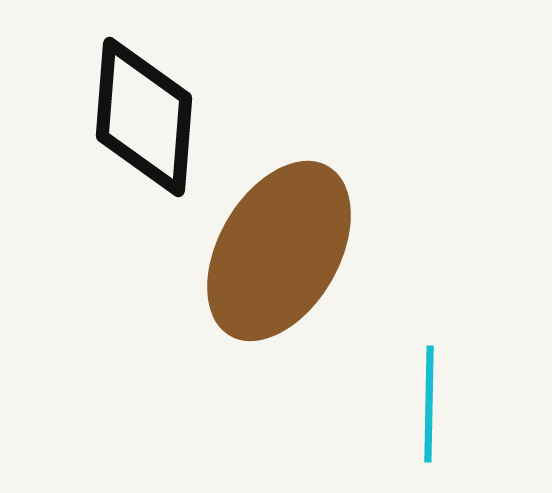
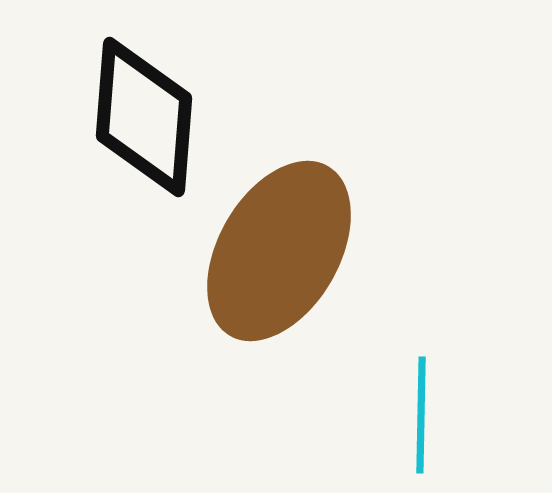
cyan line: moved 8 px left, 11 px down
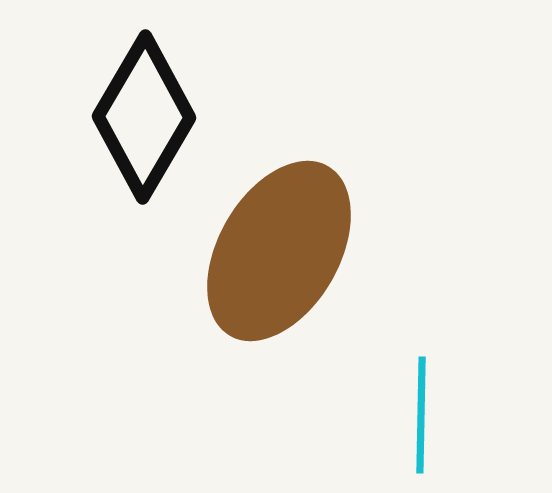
black diamond: rotated 26 degrees clockwise
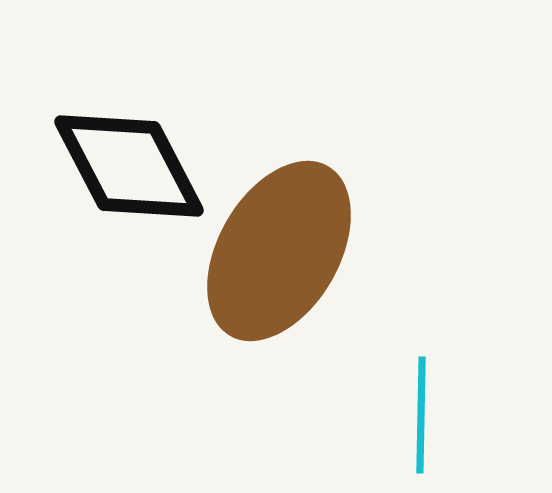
black diamond: moved 15 px left, 49 px down; rotated 58 degrees counterclockwise
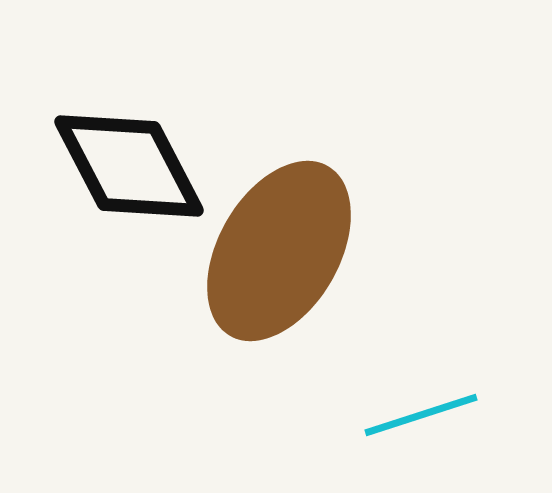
cyan line: rotated 71 degrees clockwise
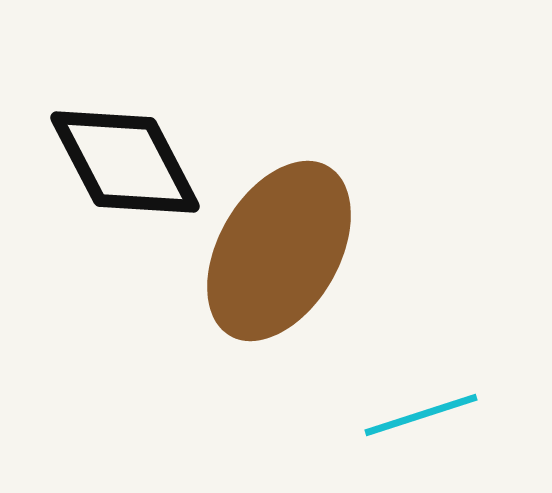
black diamond: moved 4 px left, 4 px up
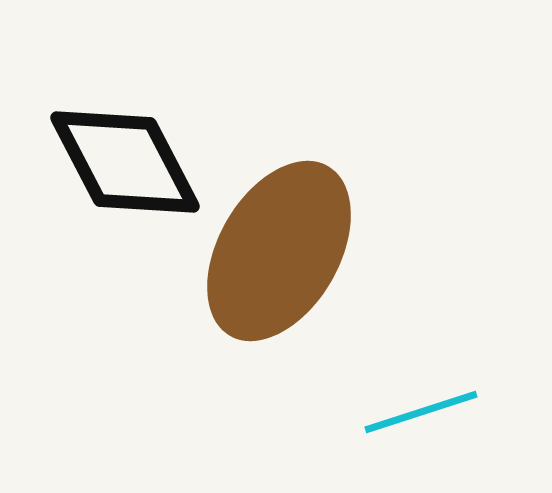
cyan line: moved 3 px up
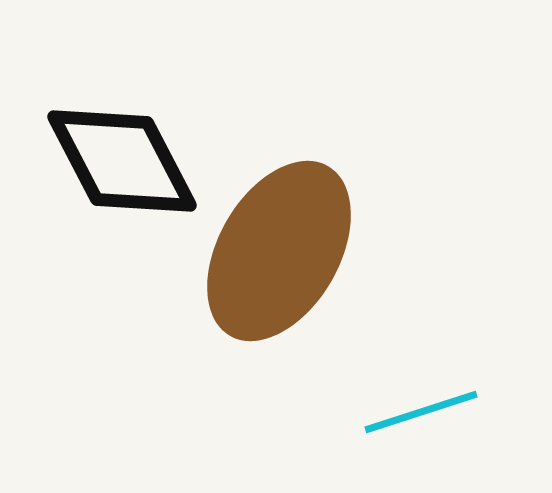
black diamond: moved 3 px left, 1 px up
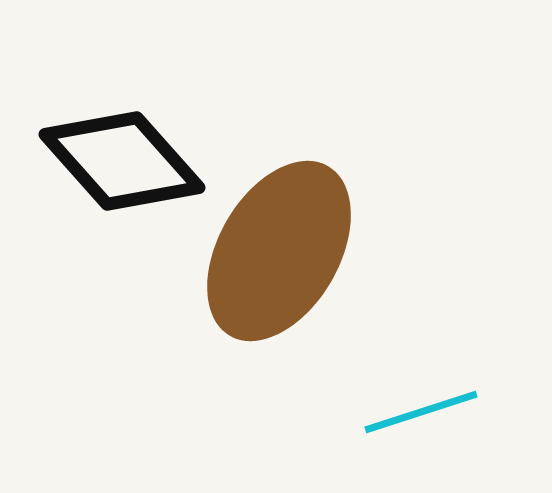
black diamond: rotated 14 degrees counterclockwise
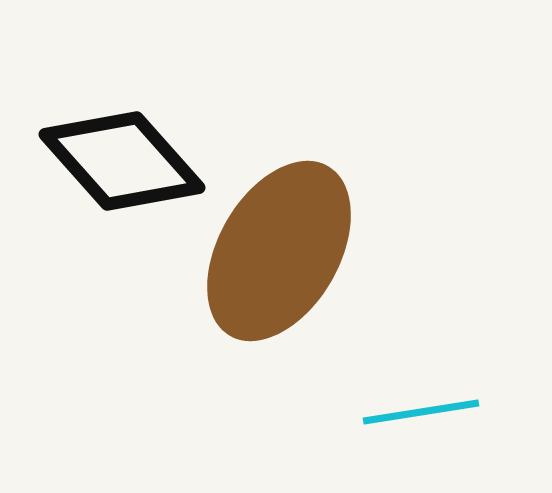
cyan line: rotated 9 degrees clockwise
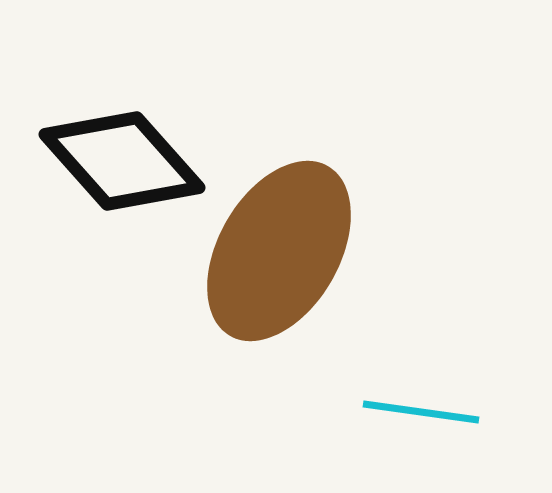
cyan line: rotated 17 degrees clockwise
